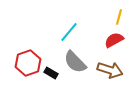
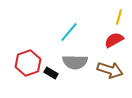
gray semicircle: rotated 45 degrees counterclockwise
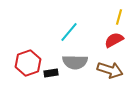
black rectangle: rotated 40 degrees counterclockwise
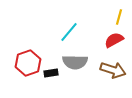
brown arrow: moved 3 px right
